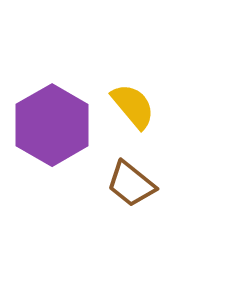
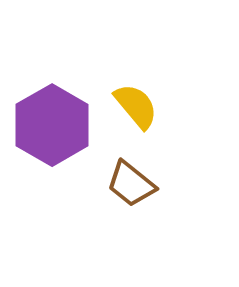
yellow semicircle: moved 3 px right
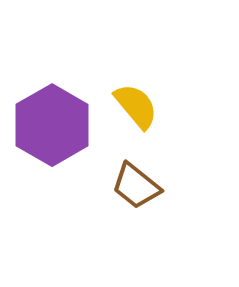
brown trapezoid: moved 5 px right, 2 px down
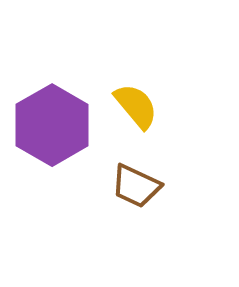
brown trapezoid: rotated 14 degrees counterclockwise
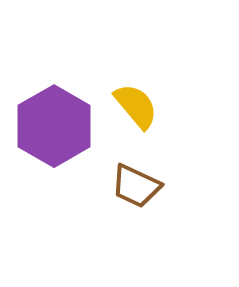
purple hexagon: moved 2 px right, 1 px down
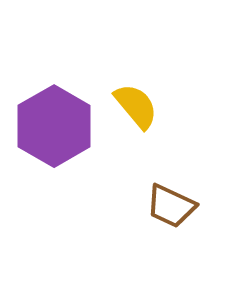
brown trapezoid: moved 35 px right, 20 px down
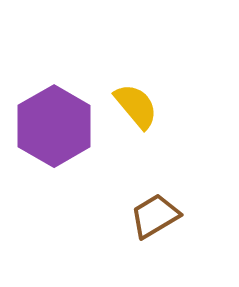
brown trapezoid: moved 16 px left, 10 px down; rotated 124 degrees clockwise
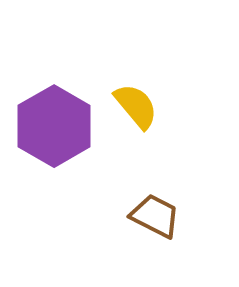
brown trapezoid: rotated 58 degrees clockwise
